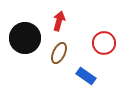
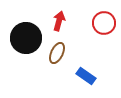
black circle: moved 1 px right
red circle: moved 20 px up
brown ellipse: moved 2 px left
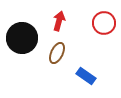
black circle: moved 4 px left
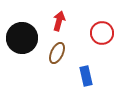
red circle: moved 2 px left, 10 px down
blue rectangle: rotated 42 degrees clockwise
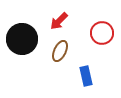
red arrow: rotated 150 degrees counterclockwise
black circle: moved 1 px down
brown ellipse: moved 3 px right, 2 px up
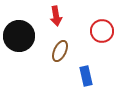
red arrow: moved 3 px left, 5 px up; rotated 54 degrees counterclockwise
red circle: moved 2 px up
black circle: moved 3 px left, 3 px up
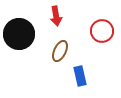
black circle: moved 2 px up
blue rectangle: moved 6 px left
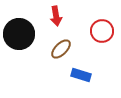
brown ellipse: moved 1 px right, 2 px up; rotated 20 degrees clockwise
blue rectangle: moved 1 px right, 1 px up; rotated 60 degrees counterclockwise
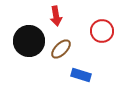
black circle: moved 10 px right, 7 px down
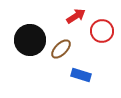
red arrow: moved 20 px right; rotated 114 degrees counterclockwise
black circle: moved 1 px right, 1 px up
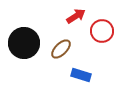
black circle: moved 6 px left, 3 px down
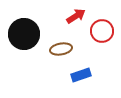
black circle: moved 9 px up
brown ellipse: rotated 35 degrees clockwise
blue rectangle: rotated 36 degrees counterclockwise
